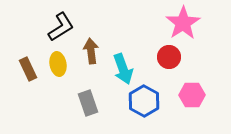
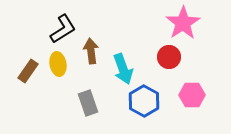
black L-shape: moved 2 px right, 2 px down
brown rectangle: moved 2 px down; rotated 60 degrees clockwise
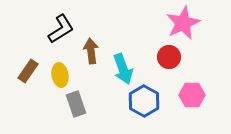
pink star: rotated 8 degrees clockwise
black L-shape: moved 2 px left
yellow ellipse: moved 2 px right, 11 px down
gray rectangle: moved 12 px left, 1 px down
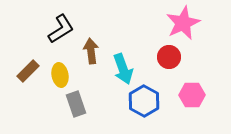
brown rectangle: rotated 10 degrees clockwise
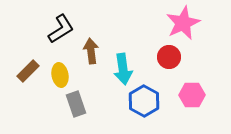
cyan arrow: rotated 12 degrees clockwise
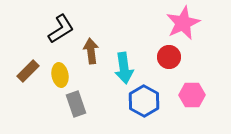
cyan arrow: moved 1 px right, 1 px up
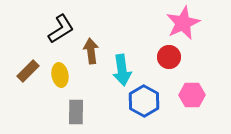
cyan arrow: moved 2 px left, 2 px down
gray rectangle: moved 8 px down; rotated 20 degrees clockwise
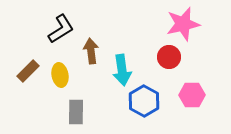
pink star: moved 1 px down; rotated 12 degrees clockwise
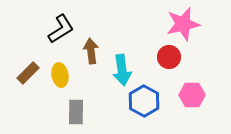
brown rectangle: moved 2 px down
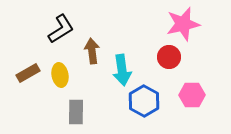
brown arrow: moved 1 px right
brown rectangle: rotated 15 degrees clockwise
